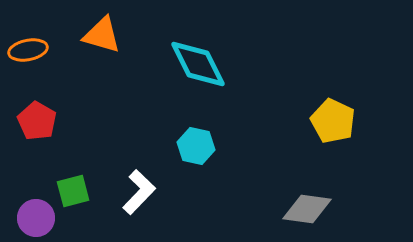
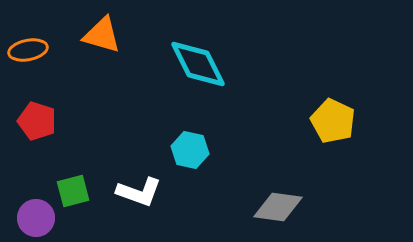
red pentagon: rotated 12 degrees counterclockwise
cyan hexagon: moved 6 px left, 4 px down
white L-shape: rotated 66 degrees clockwise
gray diamond: moved 29 px left, 2 px up
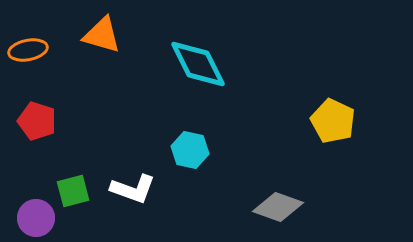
white L-shape: moved 6 px left, 3 px up
gray diamond: rotated 12 degrees clockwise
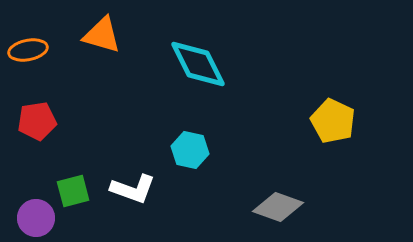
red pentagon: rotated 27 degrees counterclockwise
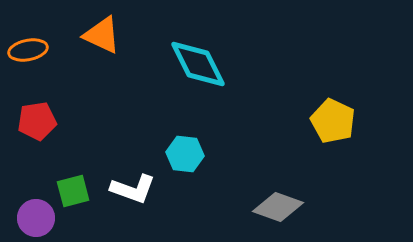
orange triangle: rotated 9 degrees clockwise
cyan hexagon: moved 5 px left, 4 px down; rotated 6 degrees counterclockwise
